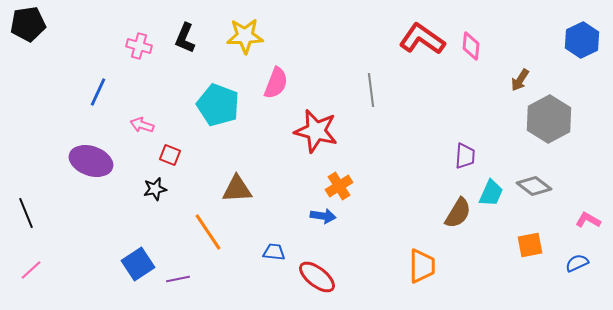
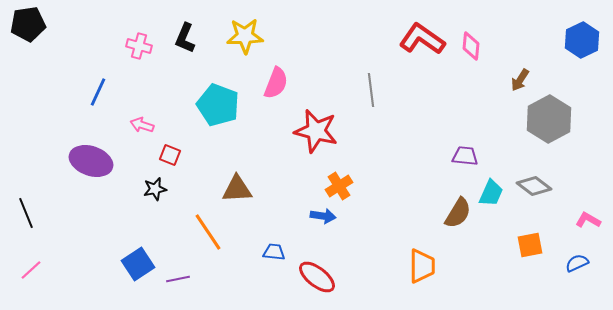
purple trapezoid: rotated 88 degrees counterclockwise
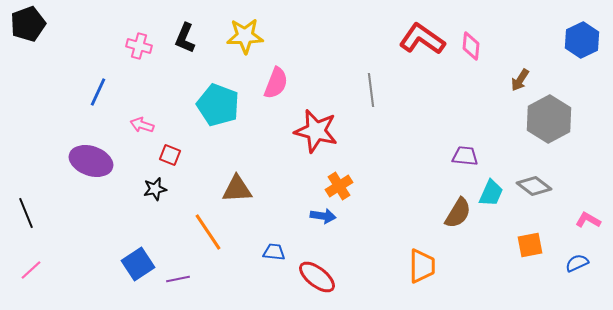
black pentagon: rotated 12 degrees counterclockwise
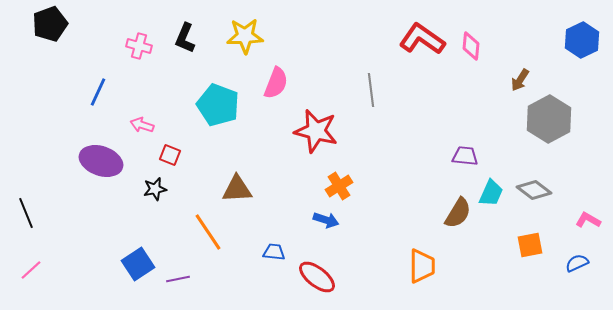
black pentagon: moved 22 px right
purple ellipse: moved 10 px right
gray diamond: moved 4 px down
blue arrow: moved 3 px right, 4 px down; rotated 10 degrees clockwise
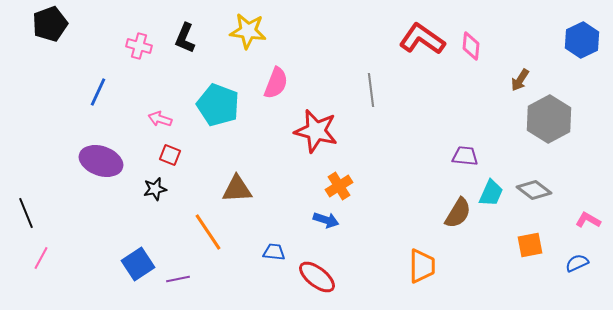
yellow star: moved 3 px right, 5 px up; rotated 9 degrees clockwise
pink arrow: moved 18 px right, 6 px up
pink line: moved 10 px right, 12 px up; rotated 20 degrees counterclockwise
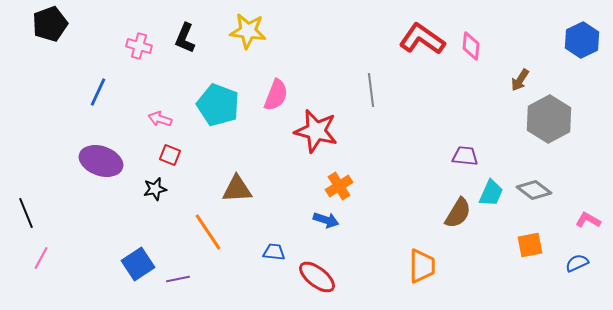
pink semicircle: moved 12 px down
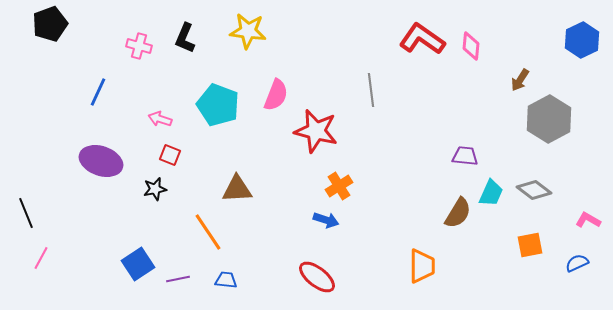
blue trapezoid: moved 48 px left, 28 px down
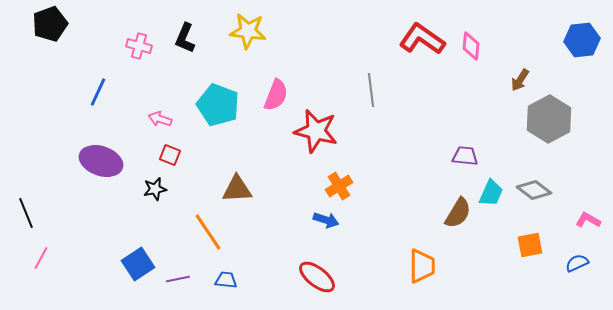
blue hexagon: rotated 20 degrees clockwise
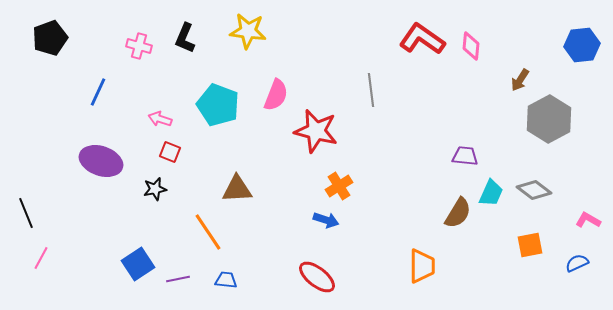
black pentagon: moved 14 px down
blue hexagon: moved 5 px down
red square: moved 3 px up
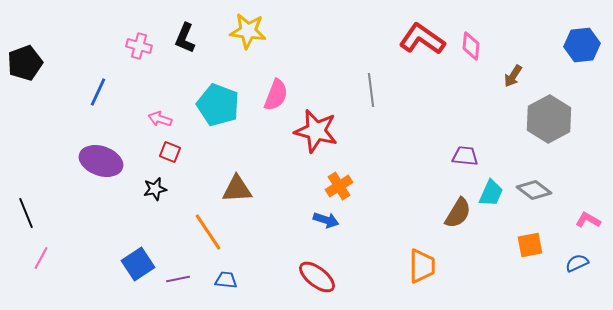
black pentagon: moved 25 px left, 25 px down
brown arrow: moved 7 px left, 4 px up
